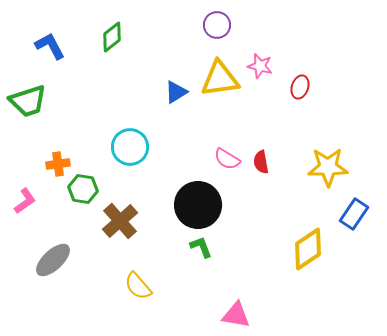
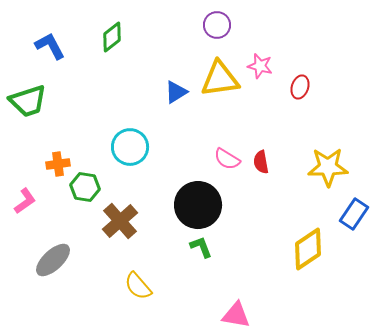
green hexagon: moved 2 px right, 2 px up
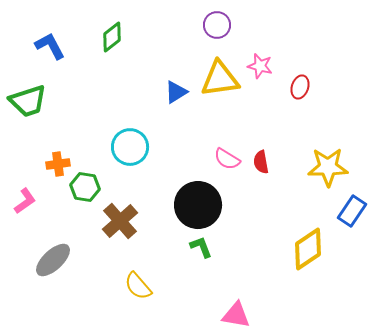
blue rectangle: moved 2 px left, 3 px up
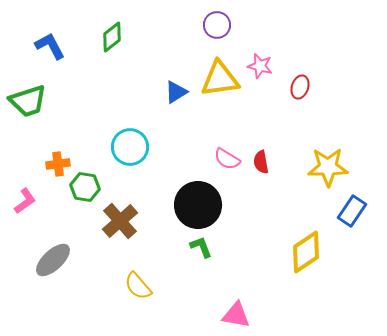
yellow diamond: moved 2 px left, 3 px down
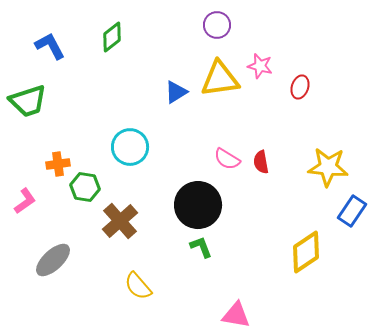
yellow star: rotated 6 degrees clockwise
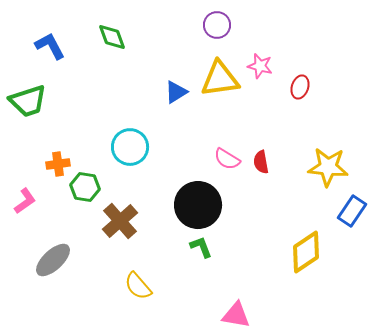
green diamond: rotated 72 degrees counterclockwise
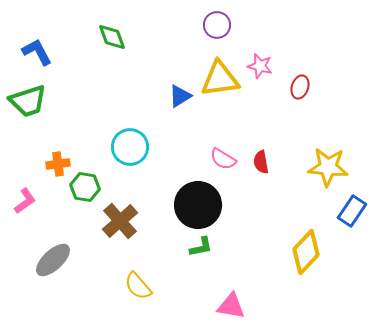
blue L-shape: moved 13 px left, 6 px down
blue triangle: moved 4 px right, 4 px down
pink semicircle: moved 4 px left
green L-shape: rotated 100 degrees clockwise
yellow diamond: rotated 12 degrees counterclockwise
pink triangle: moved 5 px left, 9 px up
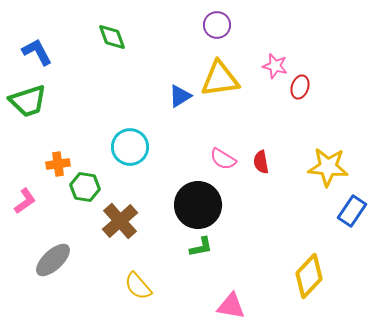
pink star: moved 15 px right
yellow diamond: moved 3 px right, 24 px down
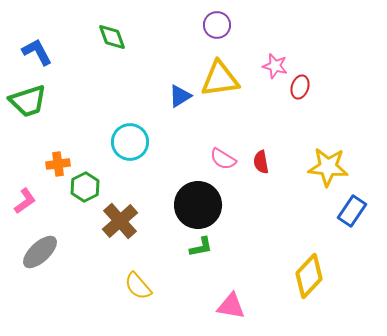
cyan circle: moved 5 px up
green hexagon: rotated 24 degrees clockwise
gray ellipse: moved 13 px left, 8 px up
